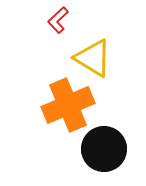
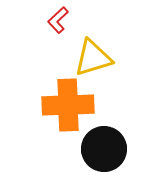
yellow triangle: rotated 48 degrees counterclockwise
orange cross: rotated 21 degrees clockwise
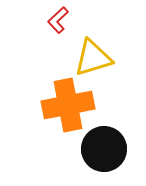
orange cross: rotated 9 degrees counterclockwise
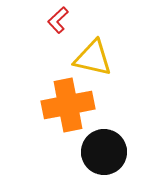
yellow triangle: rotated 30 degrees clockwise
black circle: moved 3 px down
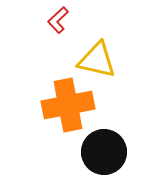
yellow triangle: moved 4 px right, 2 px down
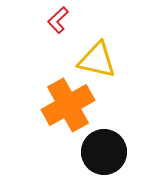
orange cross: rotated 18 degrees counterclockwise
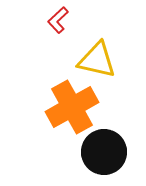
orange cross: moved 4 px right, 2 px down
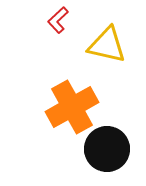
yellow triangle: moved 10 px right, 15 px up
black circle: moved 3 px right, 3 px up
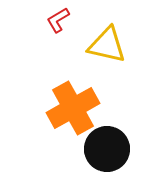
red L-shape: rotated 12 degrees clockwise
orange cross: moved 1 px right, 1 px down
